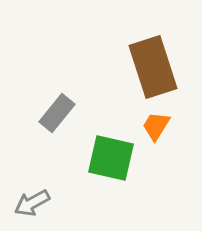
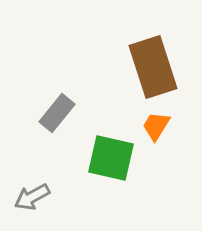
gray arrow: moved 6 px up
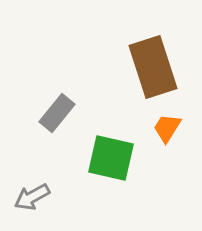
orange trapezoid: moved 11 px right, 2 px down
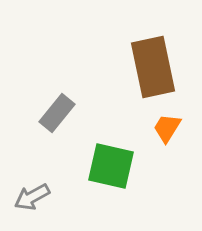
brown rectangle: rotated 6 degrees clockwise
green square: moved 8 px down
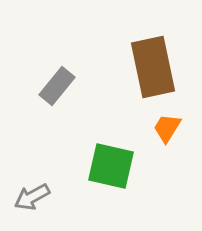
gray rectangle: moved 27 px up
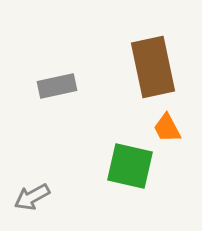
gray rectangle: rotated 39 degrees clockwise
orange trapezoid: rotated 60 degrees counterclockwise
green square: moved 19 px right
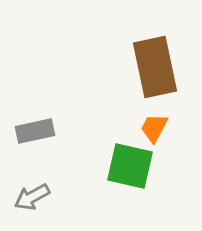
brown rectangle: moved 2 px right
gray rectangle: moved 22 px left, 45 px down
orange trapezoid: moved 13 px left; rotated 56 degrees clockwise
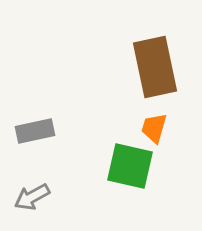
orange trapezoid: rotated 12 degrees counterclockwise
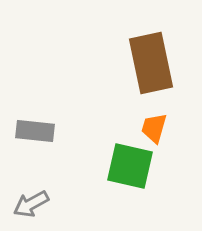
brown rectangle: moved 4 px left, 4 px up
gray rectangle: rotated 18 degrees clockwise
gray arrow: moved 1 px left, 7 px down
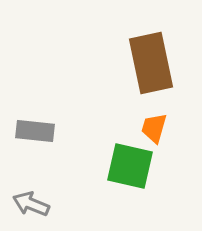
gray arrow: rotated 51 degrees clockwise
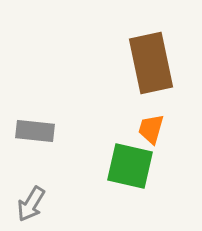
orange trapezoid: moved 3 px left, 1 px down
gray arrow: rotated 81 degrees counterclockwise
